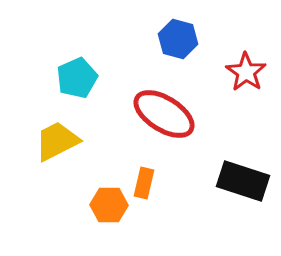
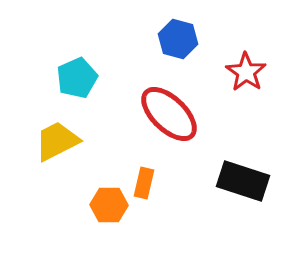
red ellipse: moved 5 px right; rotated 12 degrees clockwise
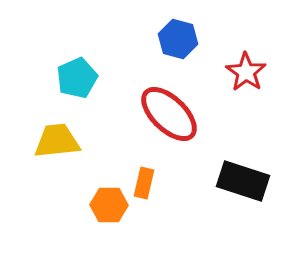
yellow trapezoid: rotated 21 degrees clockwise
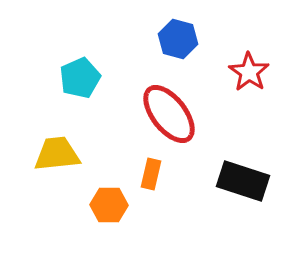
red star: moved 3 px right
cyan pentagon: moved 3 px right
red ellipse: rotated 8 degrees clockwise
yellow trapezoid: moved 13 px down
orange rectangle: moved 7 px right, 9 px up
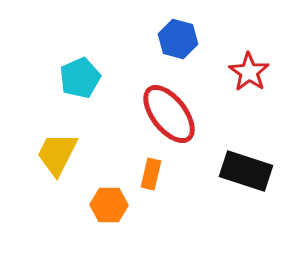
yellow trapezoid: rotated 57 degrees counterclockwise
black rectangle: moved 3 px right, 10 px up
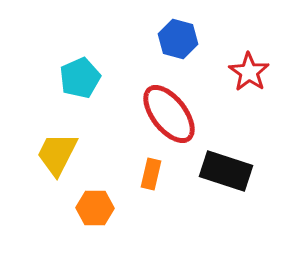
black rectangle: moved 20 px left
orange hexagon: moved 14 px left, 3 px down
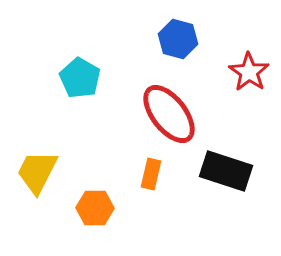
cyan pentagon: rotated 18 degrees counterclockwise
yellow trapezoid: moved 20 px left, 18 px down
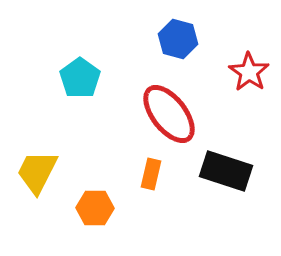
cyan pentagon: rotated 6 degrees clockwise
